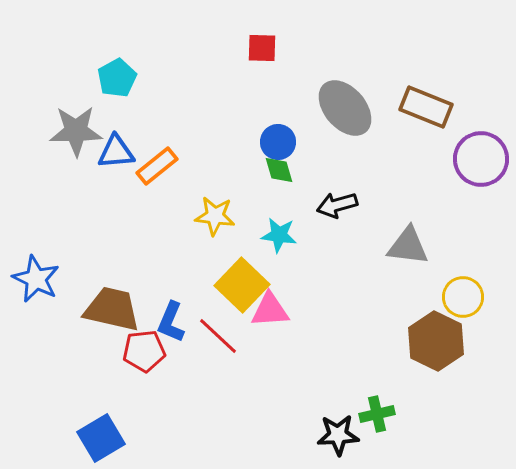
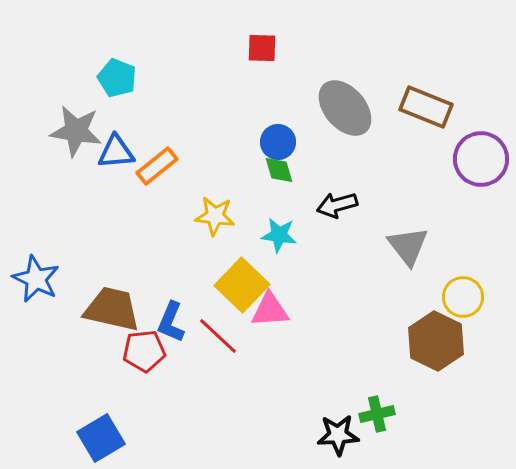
cyan pentagon: rotated 21 degrees counterclockwise
gray star: rotated 10 degrees clockwise
gray triangle: rotated 45 degrees clockwise
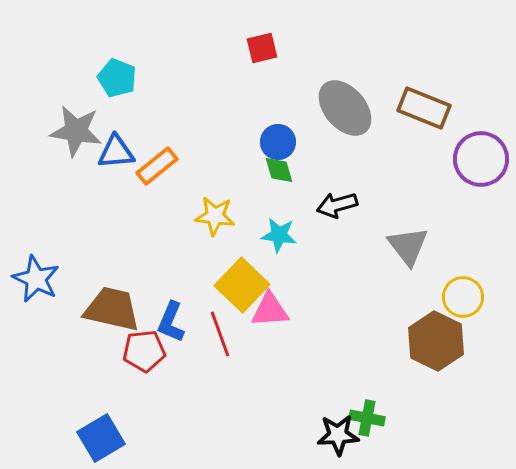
red square: rotated 16 degrees counterclockwise
brown rectangle: moved 2 px left, 1 px down
red line: moved 2 px right, 2 px up; rotated 27 degrees clockwise
green cross: moved 10 px left, 4 px down; rotated 24 degrees clockwise
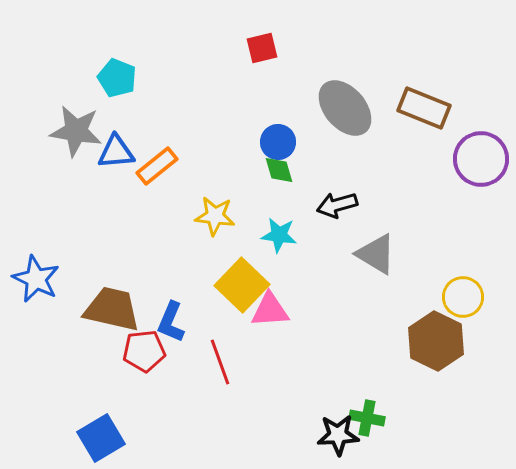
gray triangle: moved 32 px left, 8 px down; rotated 21 degrees counterclockwise
red line: moved 28 px down
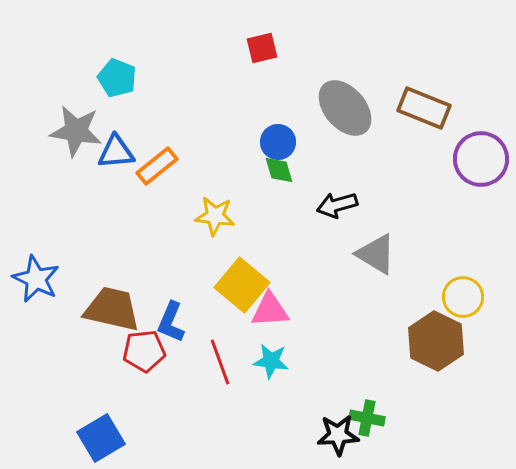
cyan star: moved 8 px left, 126 px down
yellow square: rotated 4 degrees counterclockwise
